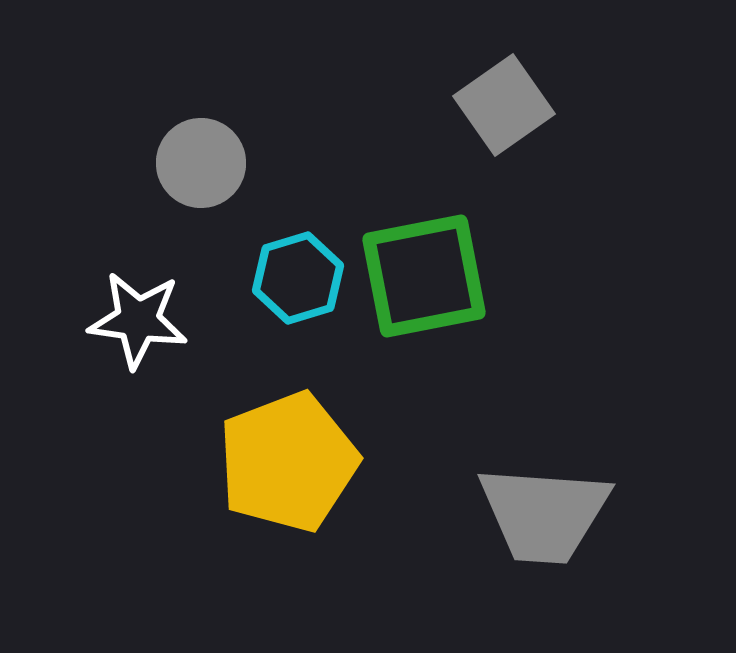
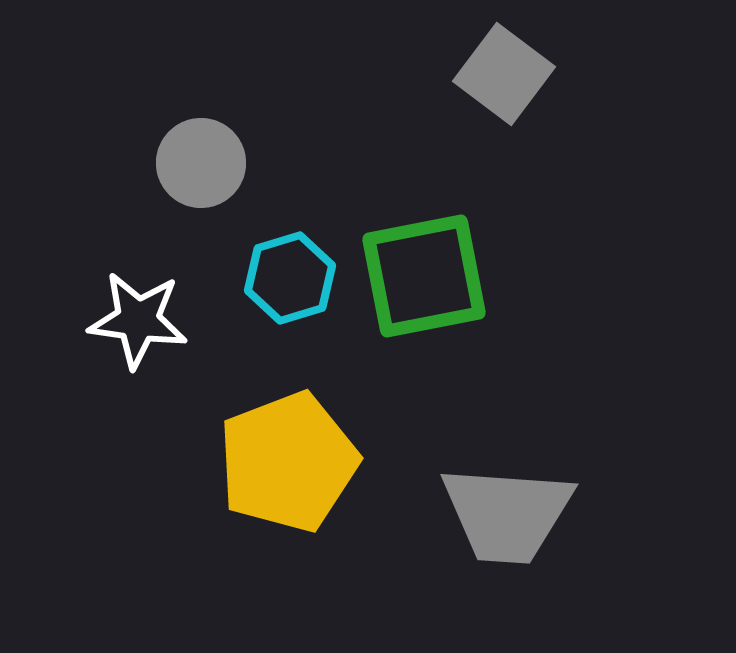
gray square: moved 31 px up; rotated 18 degrees counterclockwise
cyan hexagon: moved 8 px left
gray trapezoid: moved 37 px left
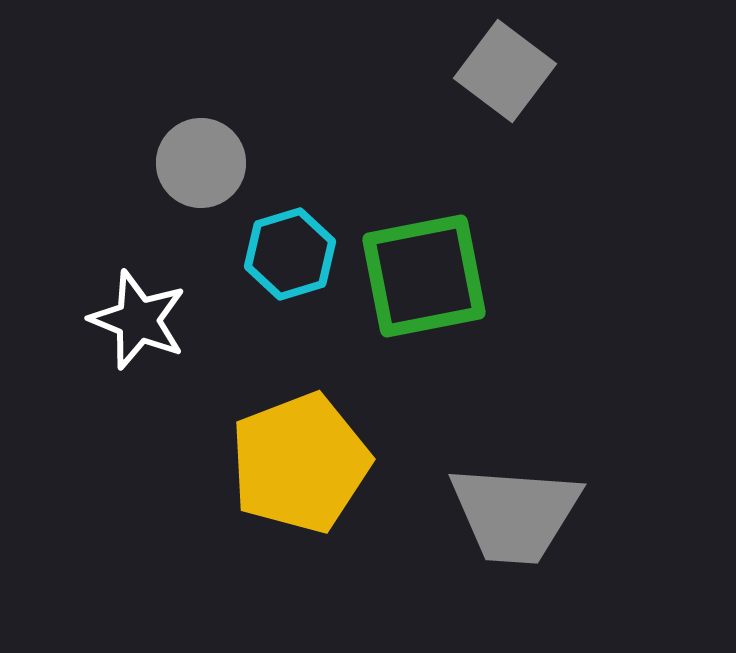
gray square: moved 1 px right, 3 px up
cyan hexagon: moved 24 px up
white star: rotated 14 degrees clockwise
yellow pentagon: moved 12 px right, 1 px down
gray trapezoid: moved 8 px right
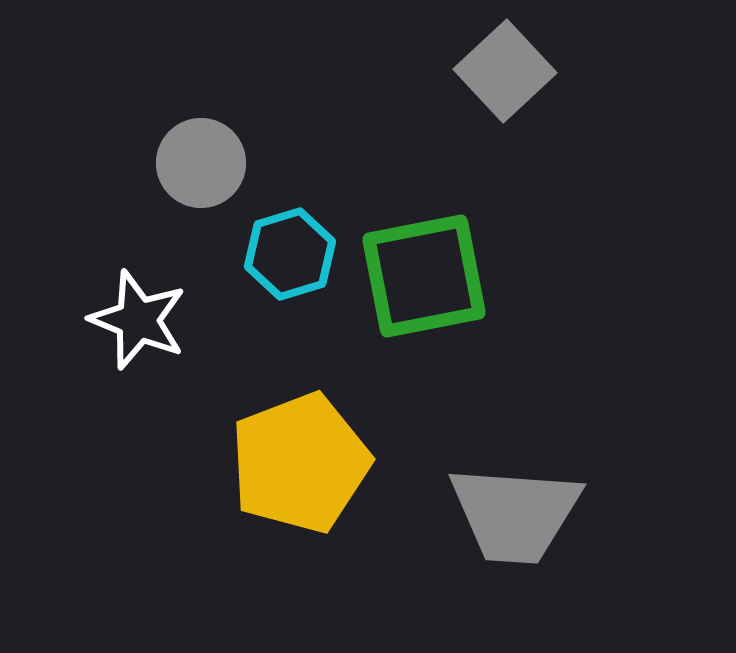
gray square: rotated 10 degrees clockwise
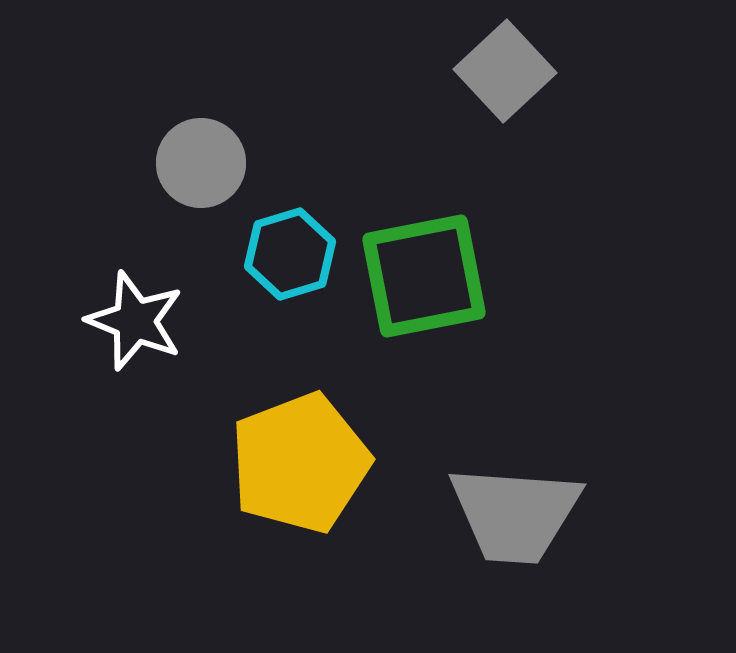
white star: moved 3 px left, 1 px down
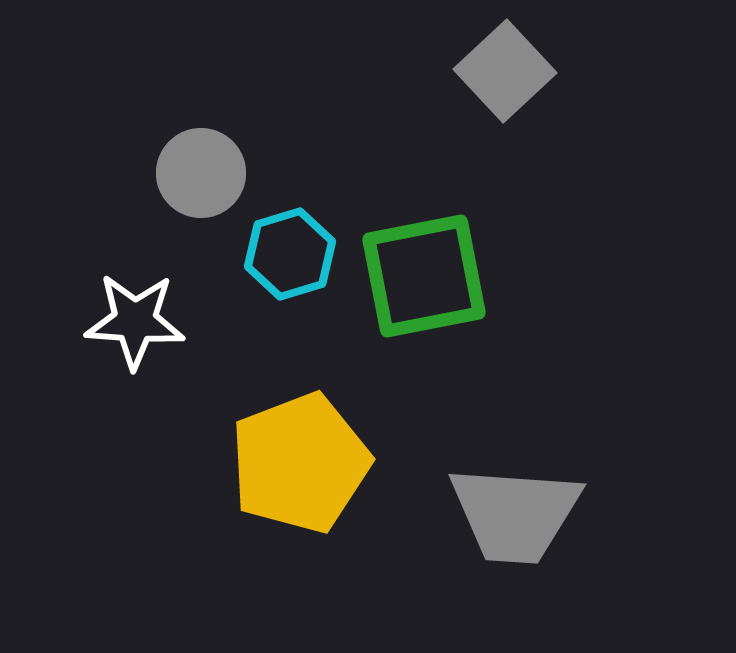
gray circle: moved 10 px down
white star: rotated 18 degrees counterclockwise
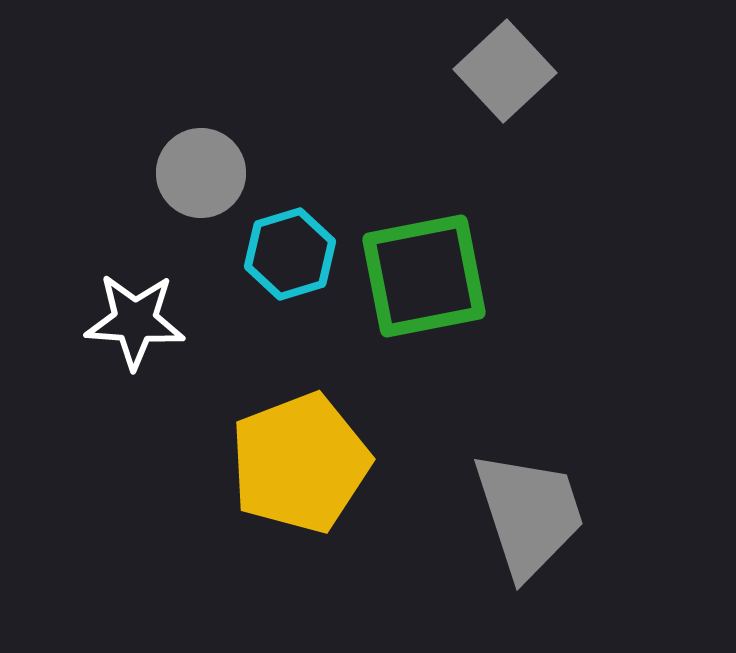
gray trapezoid: moved 14 px right; rotated 112 degrees counterclockwise
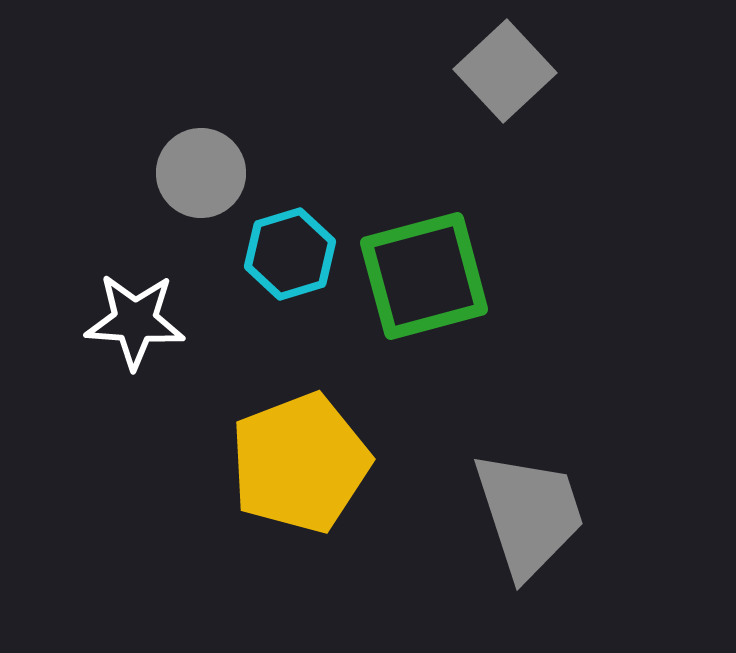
green square: rotated 4 degrees counterclockwise
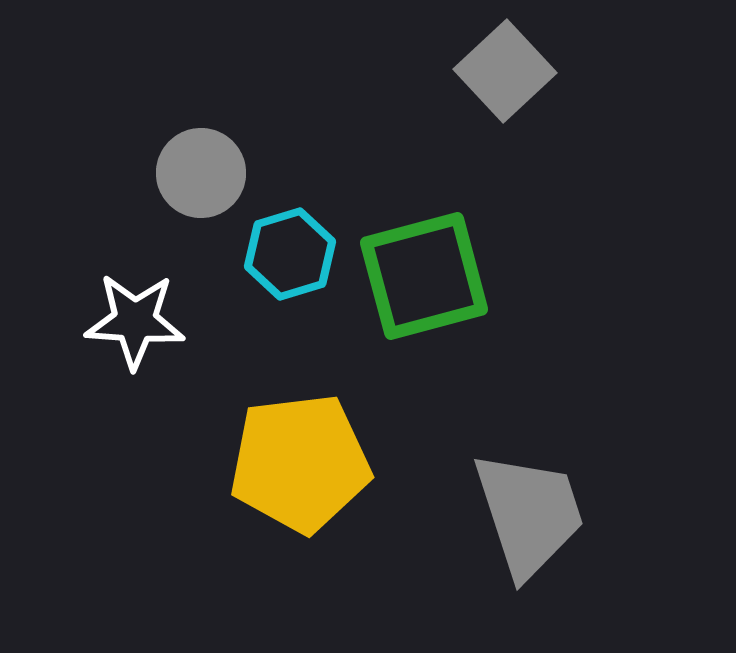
yellow pentagon: rotated 14 degrees clockwise
